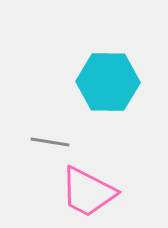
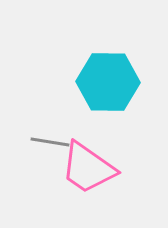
pink trapezoid: moved 24 px up; rotated 8 degrees clockwise
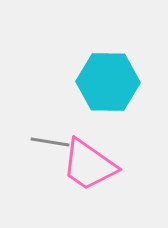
pink trapezoid: moved 1 px right, 3 px up
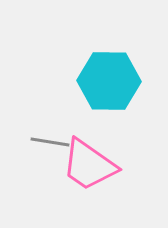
cyan hexagon: moved 1 px right, 1 px up
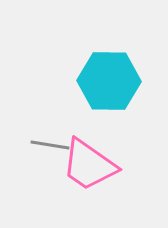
gray line: moved 3 px down
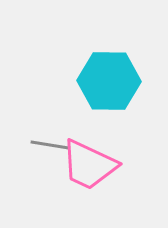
pink trapezoid: rotated 10 degrees counterclockwise
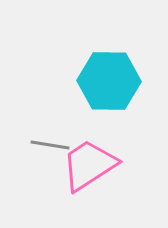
pink trapezoid: rotated 122 degrees clockwise
